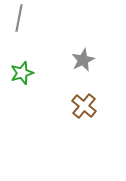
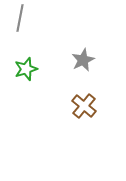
gray line: moved 1 px right
green star: moved 4 px right, 4 px up
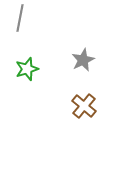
green star: moved 1 px right
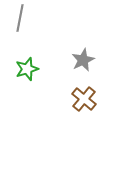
brown cross: moved 7 px up
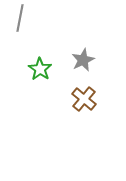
green star: moved 13 px right; rotated 20 degrees counterclockwise
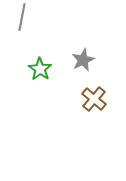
gray line: moved 2 px right, 1 px up
brown cross: moved 10 px right
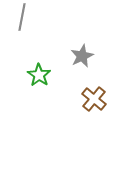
gray star: moved 1 px left, 4 px up
green star: moved 1 px left, 6 px down
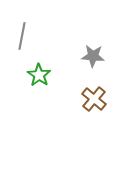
gray line: moved 19 px down
gray star: moved 11 px right; rotated 30 degrees clockwise
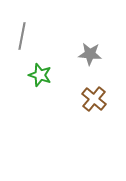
gray star: moved 3 px left, 2 px up
green star: moved 1 px right; rotated 15 degrees counterclockwise
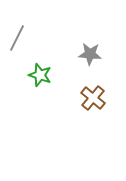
gray line: moved 5 px left, 2 px down; rotated 16 degrees clockwise
brown cross: moved 1 px left, 1 px up
